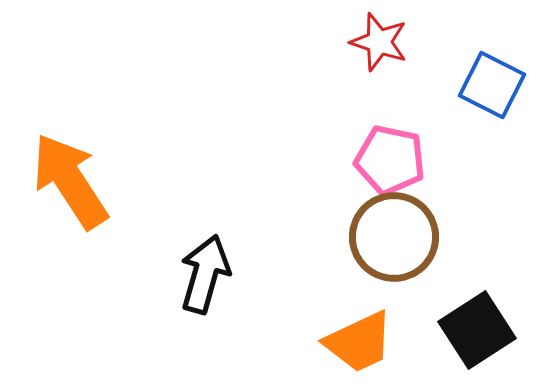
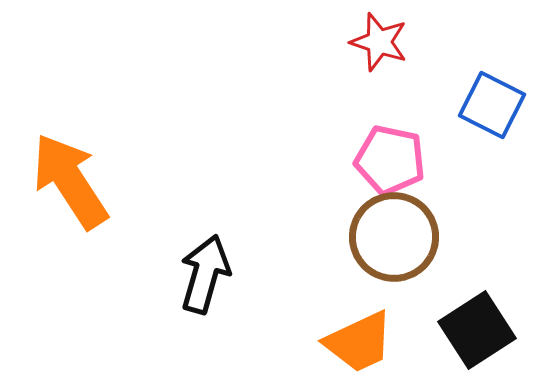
blue square: moved 20 px down
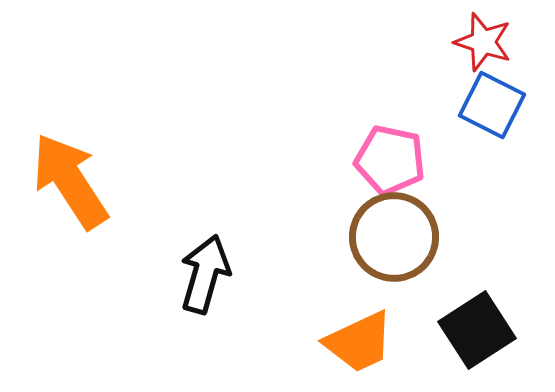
red star: moved 104 px right
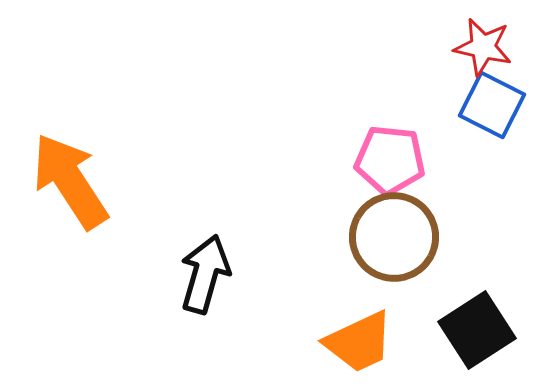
red star: moved 5 px down; rotated 6 degrees counterclockwise
pink pentagon: rotated 6 degrees counterclockwise
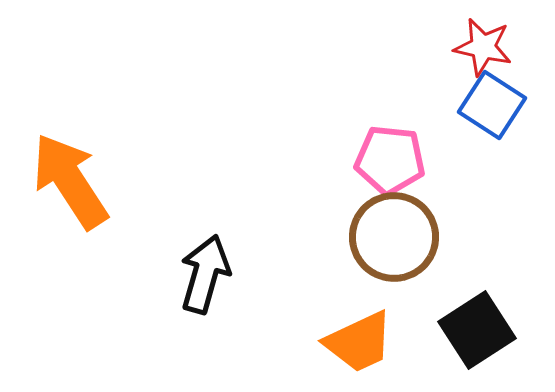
blue square: rotated 6 degrees clockwise
